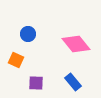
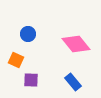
purple square: moved 5 px left, 3 px up
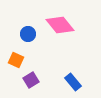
pink diamond: moved 16 px left, 19 px up
purple square: rotated 35 degrees counterclockwise
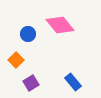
orange square: rotated 21 degrees clockwise
purple square: moved 3 px down
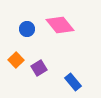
blue circle: moved 1 px left, 5 px up
purple square: moved 8 px right, 15 px up
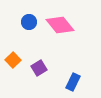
blue circle: moved 2 px right, 7 px up
orange square: moved 3 px left
blue rectangle: rotated 66 degrees clockwise
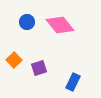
blue circle: moved 2 px left
orange square: moved 1 px right
purple square: rotated 14 degrees clockwise
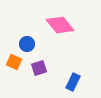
blue circle: moved 22 px down
orange square: moved 2 px down; rotated 21 degrees counterclockwise
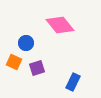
blue circle: moved 1 px left, 1 px up
purple square: moved 2 px left
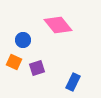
pink diamond: moved 2 px left
blue circle: moved 3 px left, 3 px up
